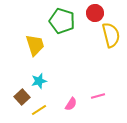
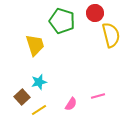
cyan star: moved 1 px down
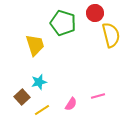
green pentagon: moved 1 px right, 2 px down
yellow line: moved 3 px right
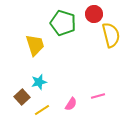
red circle: moved 1 px left, 1 px down
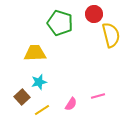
green pentagon: moved 3 px left
yellow trapezoid: moved 8 px down; rotated 75 degrees counterclockwise
